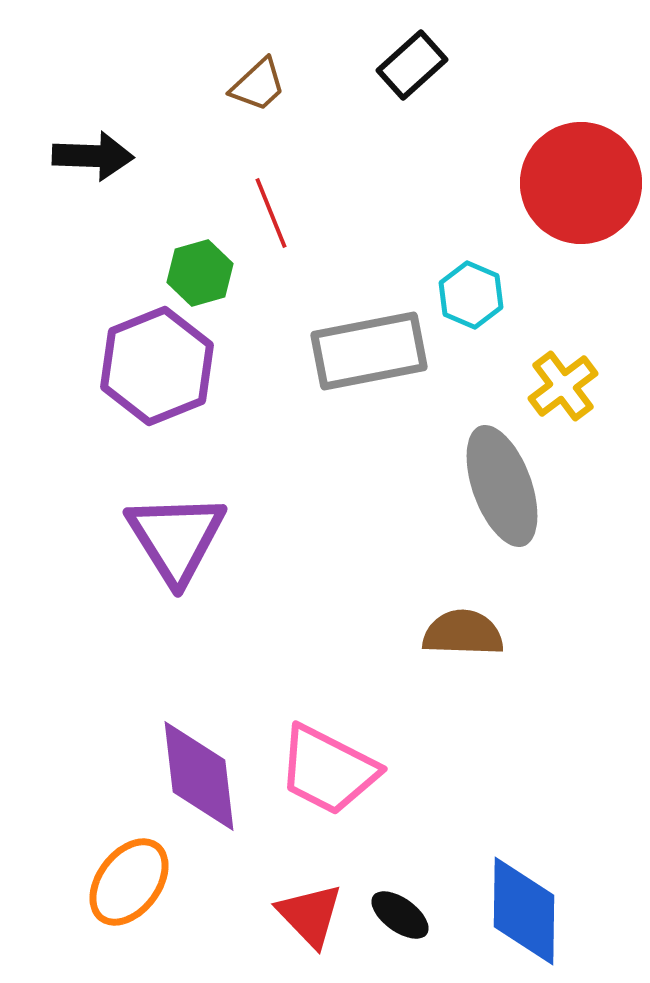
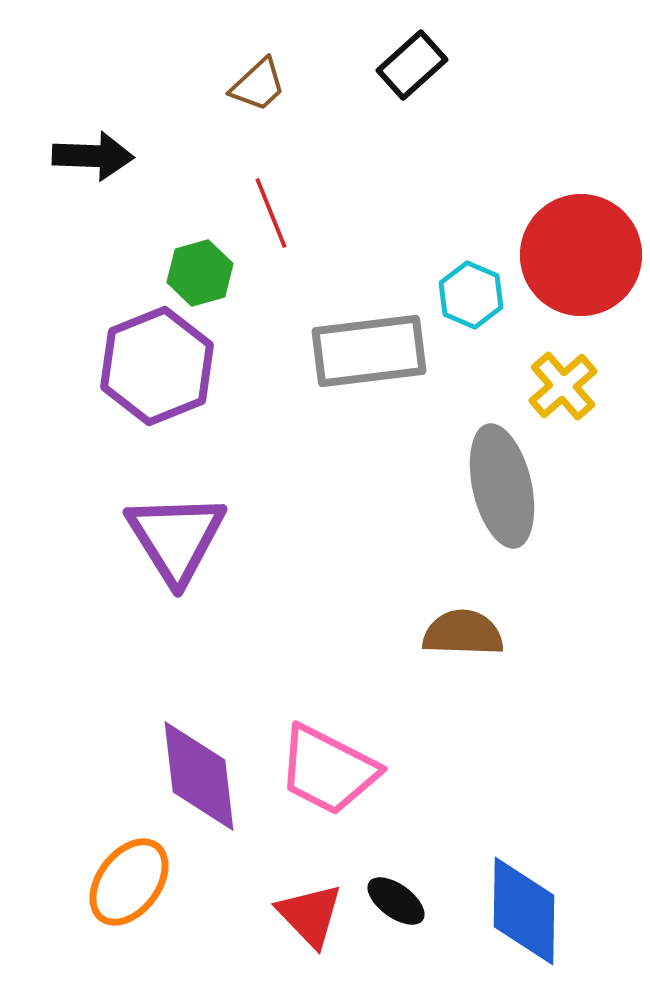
red circle: moved 72 px down
gray rectangle: rotated 4 degrees clockwise
yellow cross: rotated 4 degrees counterclockwise
gray ellipse: rotated 7 degrees clockwise
black ellipse: moved 4 px left, 14 px up
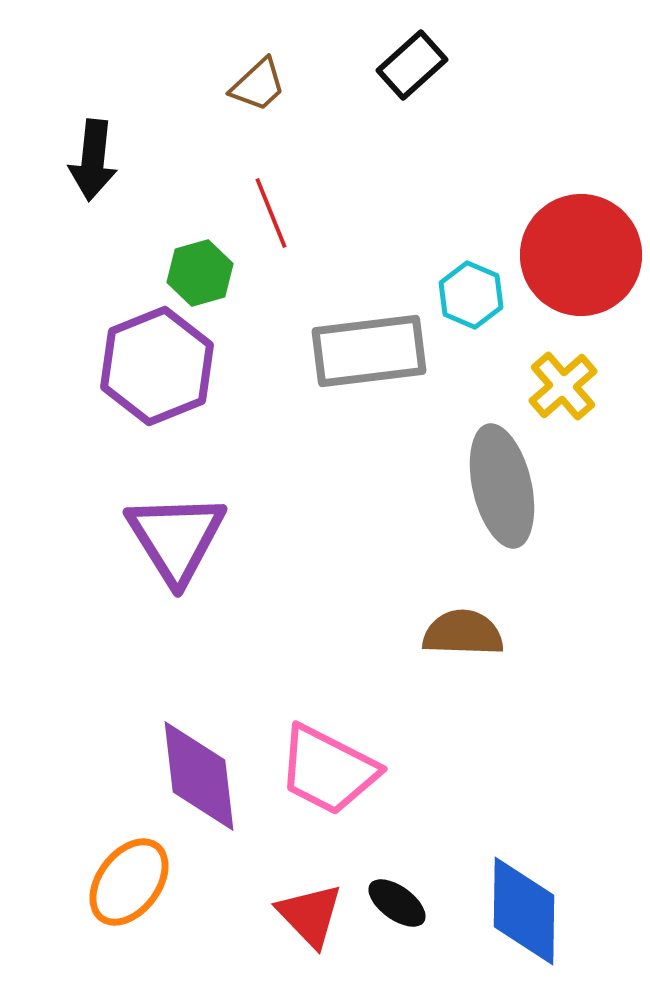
black arrow: moved 4 px down; rotated 94 degrees clockwise
black ellipse: moved 1 px right, 2 px down
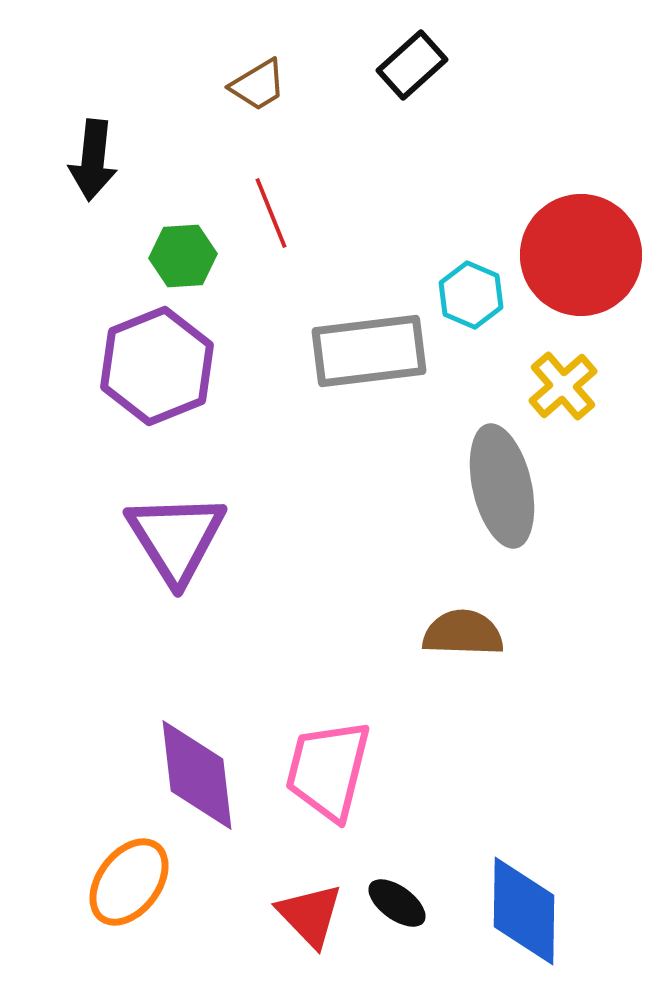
brown trapezoid: rotated 12 degrees clockwise
green hexagon: moved 17 px left, 17 px up; rotated 12 degrees clockwise
pink trapezoid: rotated 77 degrees clockwise
purple diamond: moved 2 px left, 1 px up
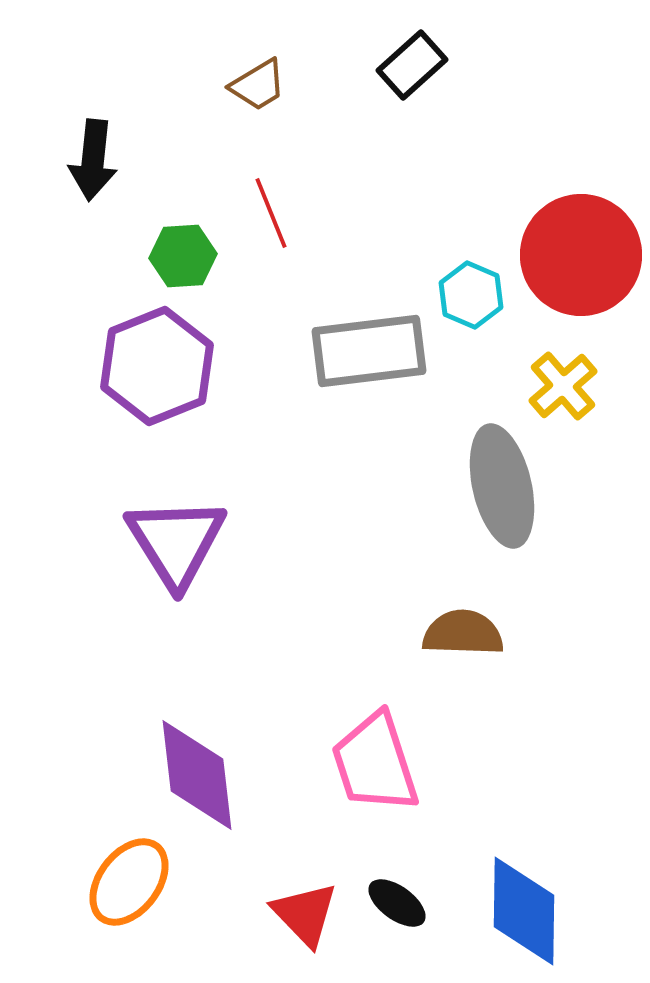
purple triangle: moved 4 px down
pink trapezoid: moved 47 px right, 7 px up; rotated 32 degrees counterclockwise
red triangle: moved 5 px left, 1 px up
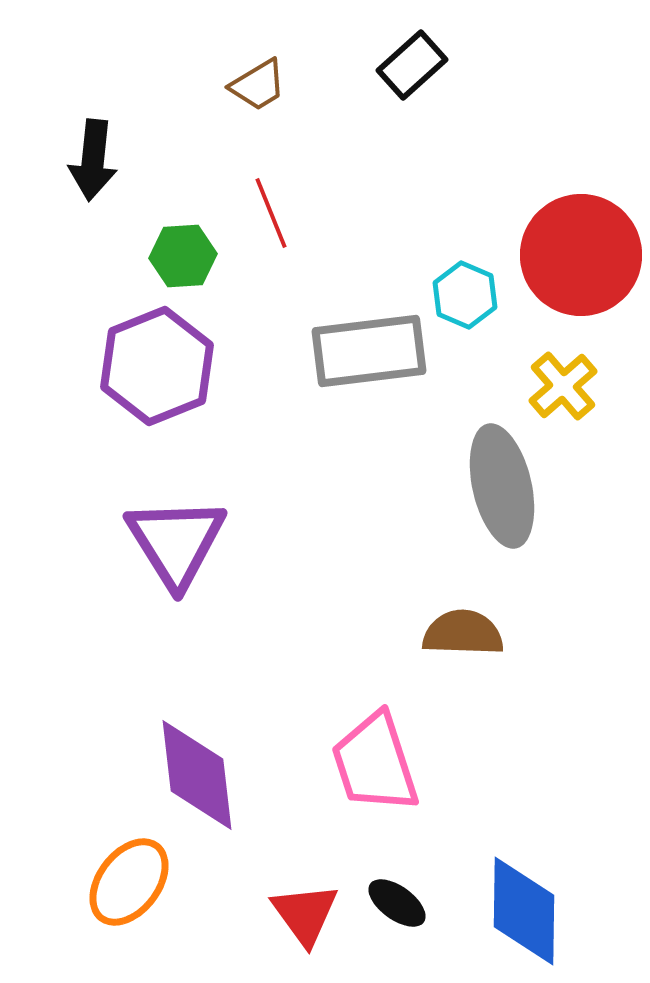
cyan hexagon: moved 6 px left
red triangle: rotated 8 degrees clockwise
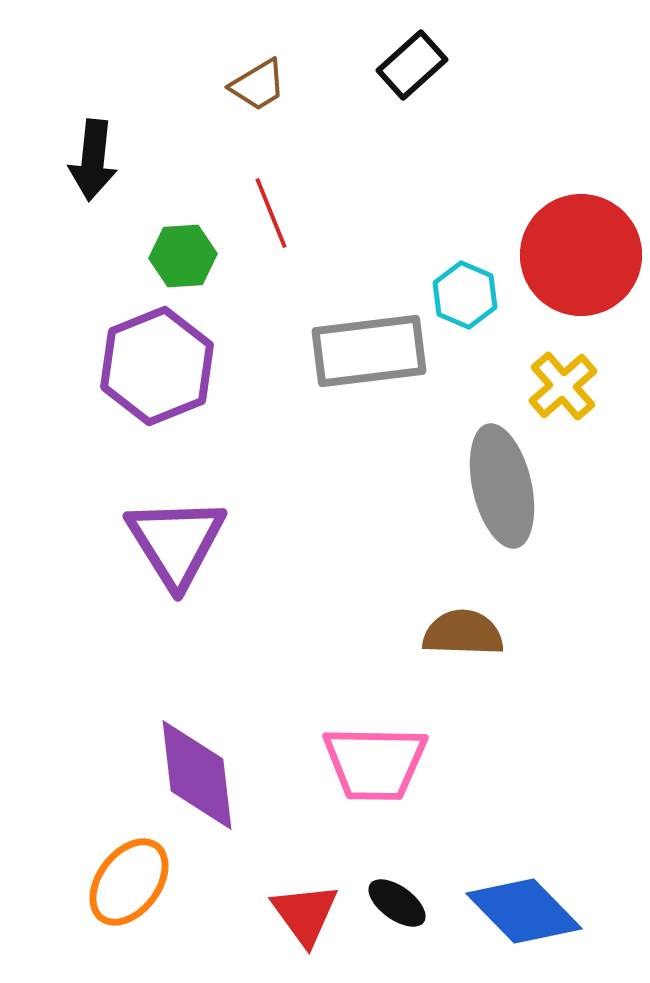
pink trapezoid: rotated 71 degrees counterclockwise
blue diamond: rotated 45 degrees counterclockwise
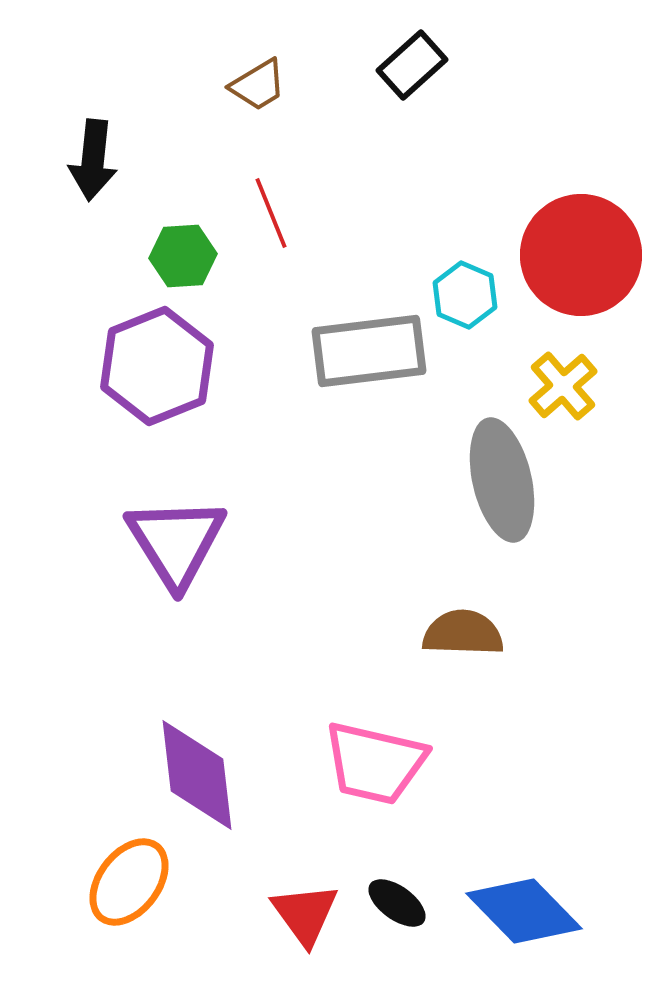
gray ellipse: moved 6 px up
pink trapezoid: rotated 12 degrees clockwise
